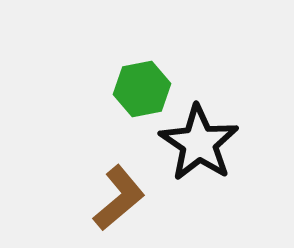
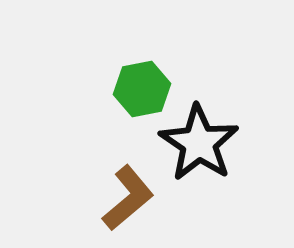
brown L-shape: moved 9 px right
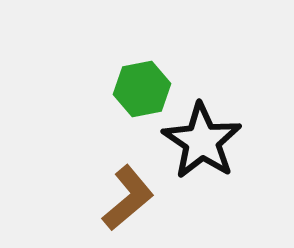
black star: moved 3 px right, 2 px up
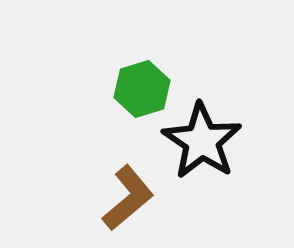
green hexagon: rotated 6 degrees counterclockwise
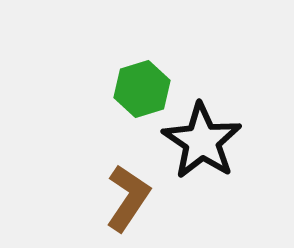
brown L-shape: rotated 16 degrees counterclockwise
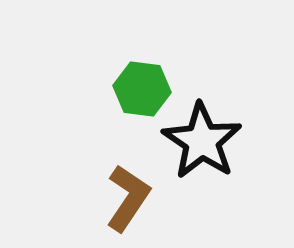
green hexagon: rotated 24 degrees clockwise
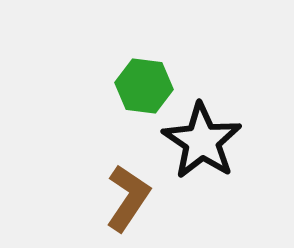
green hexagon: moved 2 px right, 3 px up
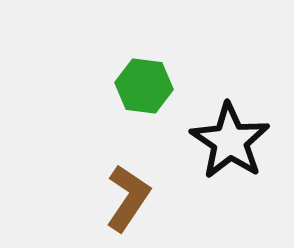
black star: moved 28 px right
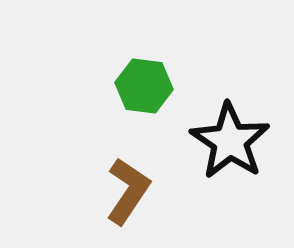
brown L-shape: moved 7 px up
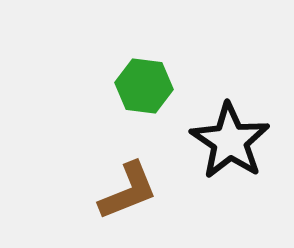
brown L-shape: rotated 34 degrees clockwise
